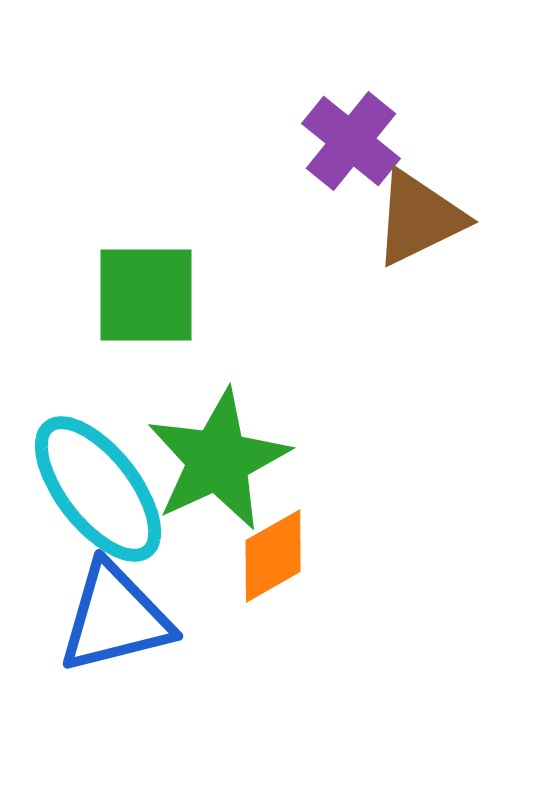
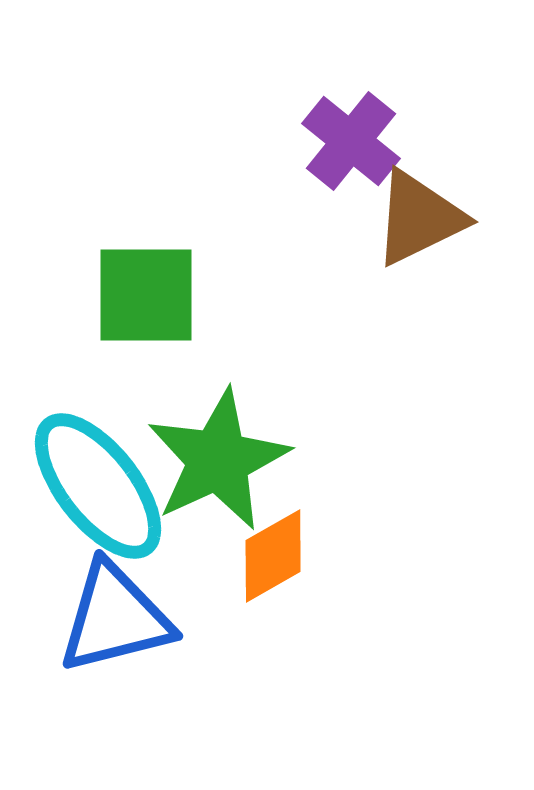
cyan ellipse: moved 3 px up
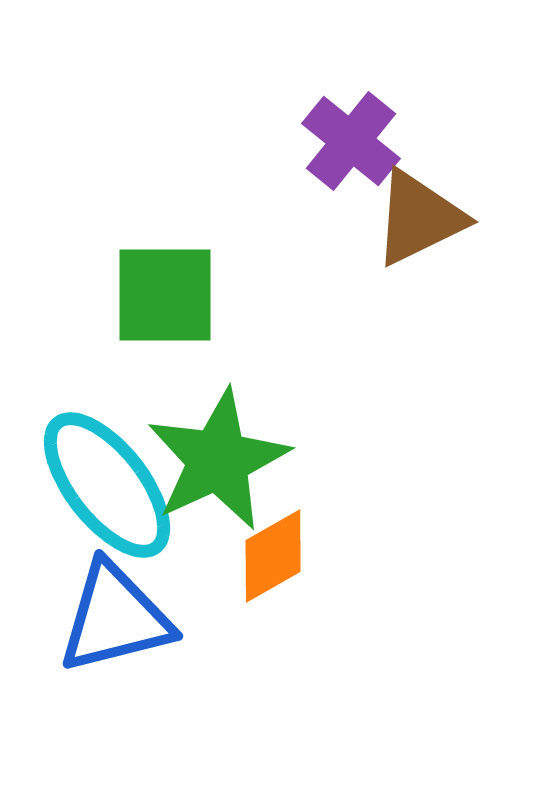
green square: moved 19 px right
cyan ellipse: moved 9 px right, 1 px up
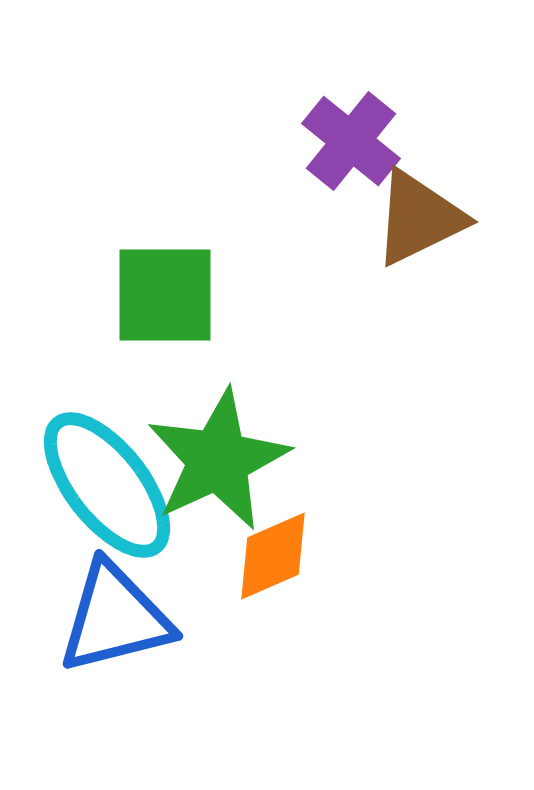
orange diamond: rotated 6 degrees clockwise
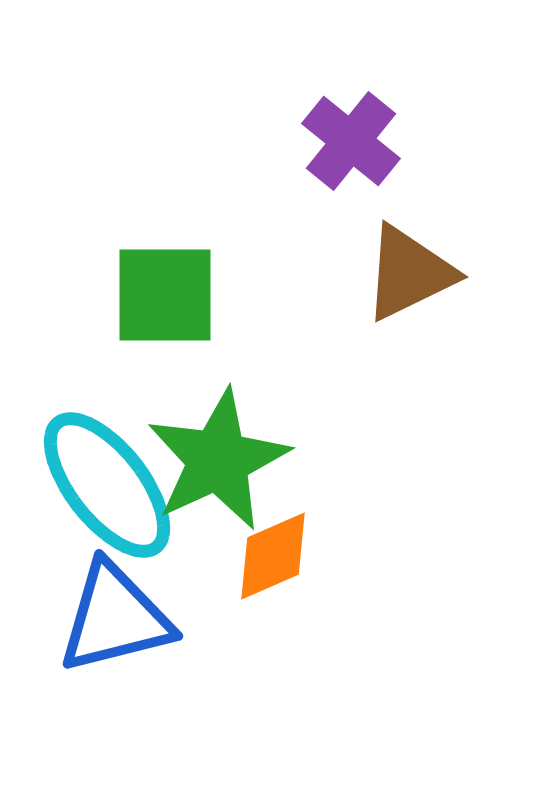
brown triangle: moved 10 px left, 55 px down
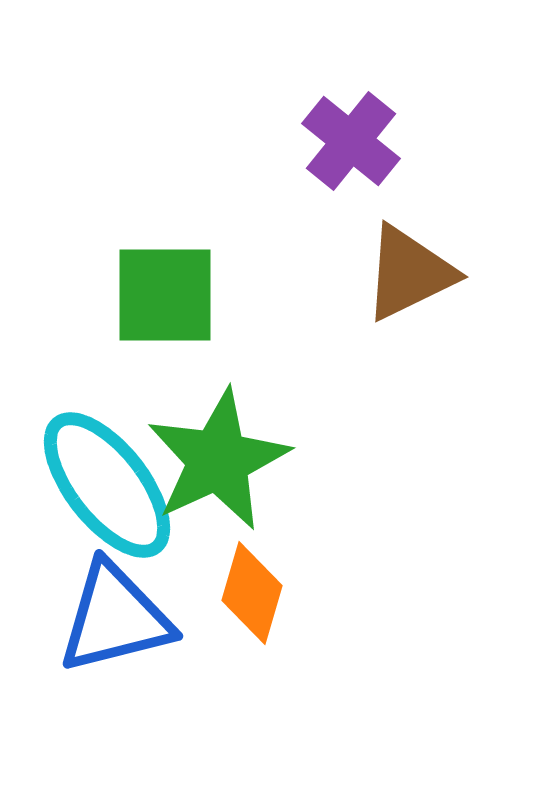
orange diamond: moved 21 px left, 37 px down; rotated 50 degrees counterclockwise
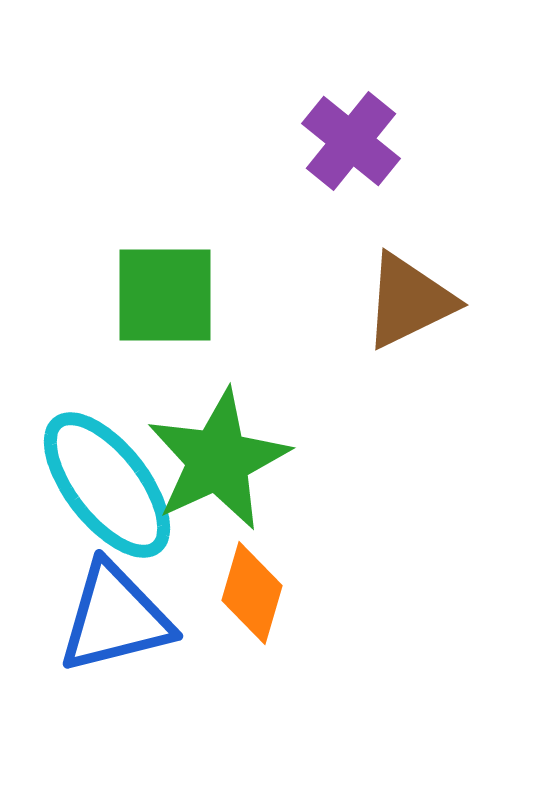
brown triangle: moved 28 px down
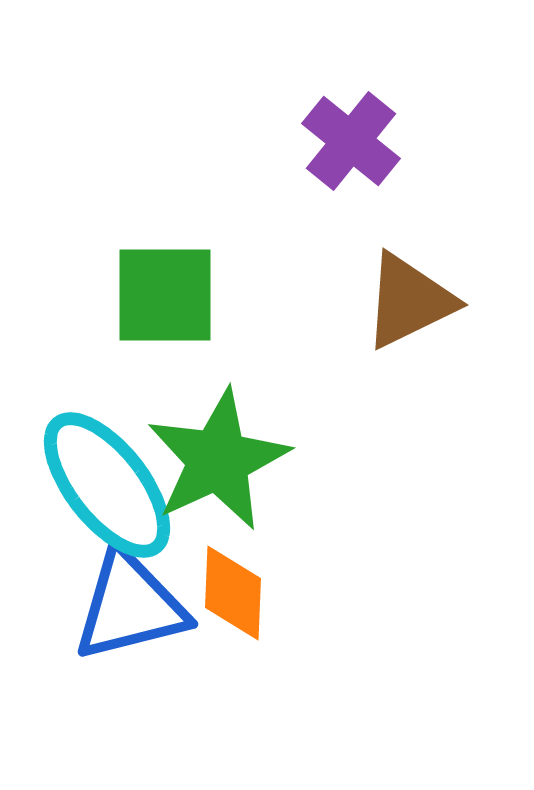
orange diamond: moved 19 px left; rotated 14 degrees counterclockwise
blue triangle: moved 15 px right, 12 px up
